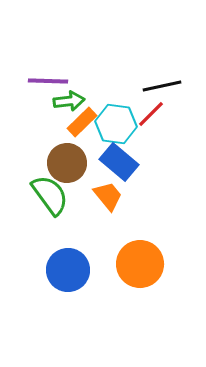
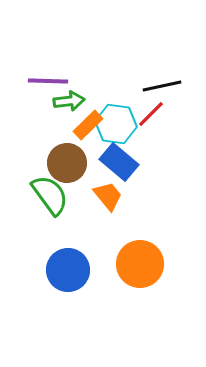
orange rectangle: moved 6 px right, 3 px down
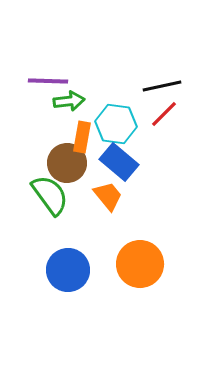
red line: moved 13 px right
orange rectangle: moved 6 px left, 12 px down; rotated 36 degrees counterclockwise
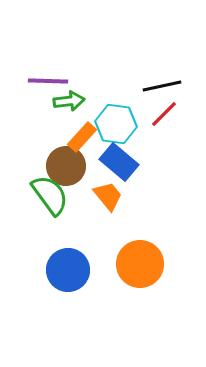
orange rectangle: rotated 32 degrees clockwise
brown circle: moved 1 px left, 3 px down
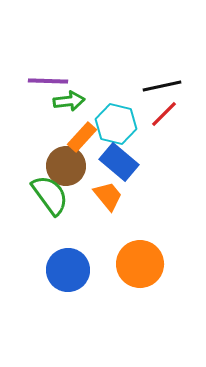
cyan hexagon: rotated 6 degrees clockwise
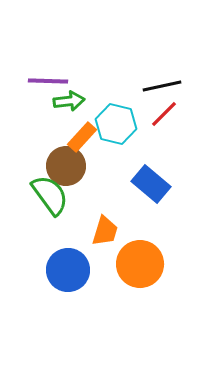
blue rectangle: moved 32 px right, 22 px down
orange trapezoid: moved 3 px left, 35 px down; rotated 56 degrees clockwise
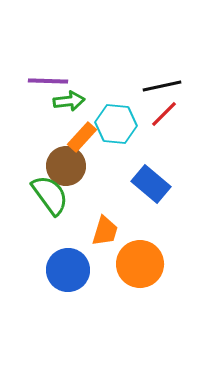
cyan hexagon: rotated 9 degrees counterclockwise
